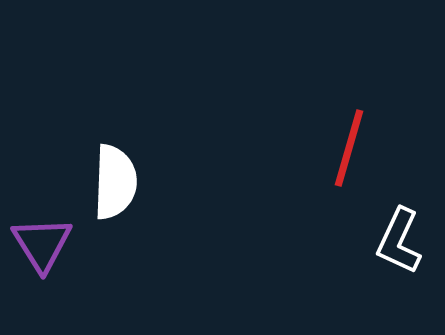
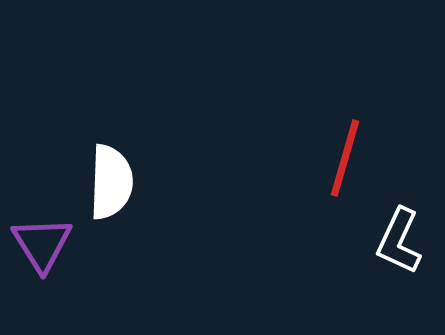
red line: moved 4 px left, 10 px down
white semicircle: moved 4 px left
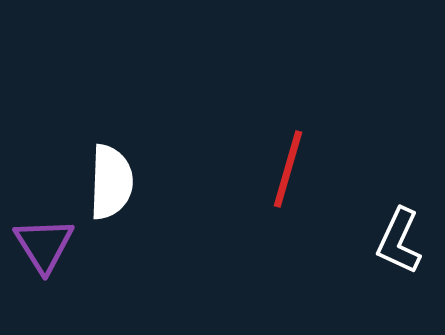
red line: moved 57 px left, 11 px down
purple triangle: moved 2 px right, 1 px down
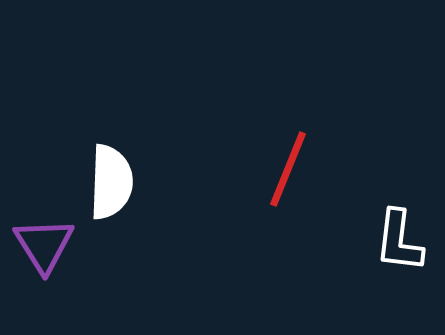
red line: rotated 6 degrees clockwise
white L-shape: rotated 18 degrees counterclockwise
